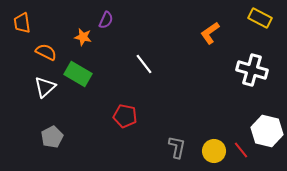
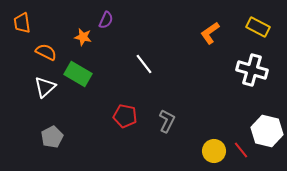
yellow rectangle: moved 2 px left, 9 px down
gray L-shape: moved 10 px left, 26 px up; rotated 15 degrees clockwise
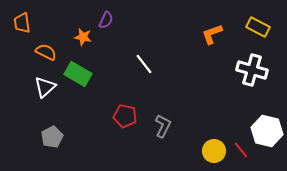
orange L-shape: moved 2 px right, 1 px down; rotated 15 degrees clockwise
gray L-shape: moved 4 px left, 5 px down
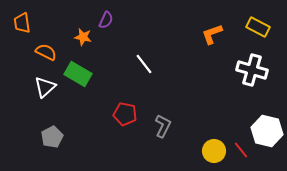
red pentagon: moved 2 px up
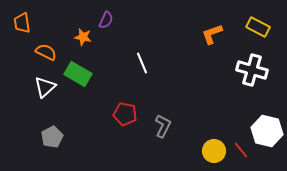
white line: moved 2 px left, 1 px up; rotated 15 degrees clockwise
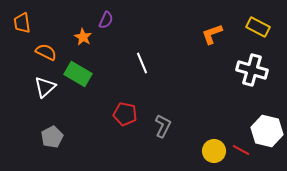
orange star: rotated 18 degrees clockwise
red line: rotated 24 degrees counterclockwise
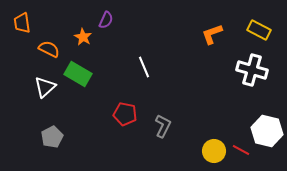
yellow rectangle: moved 1 px right, 3 px down
orange semicircle: moved 3 px right, 3 px up
white line: moved 2 px right, 4 px down
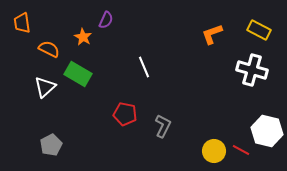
gray pentagon: moved 1 px left, 8 px down
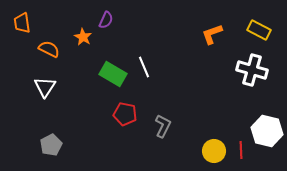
green rectangle: moved 35 px right
white triangle: rotated 15 degrees counterclockwise
red line: rotated 60 degrees clockwise
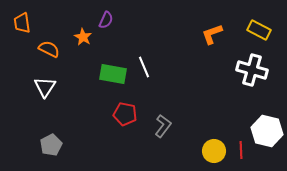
green rectangle: rotated 20 degrees counterclockwise
gray L-shape: rotated 10 degrees clockwise
